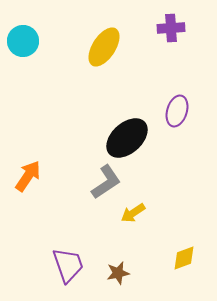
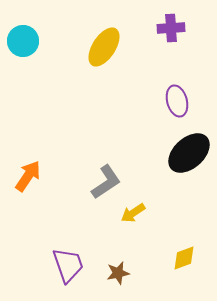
purple ellipse: moved 10 px up; rotated 32 degrees counterclockwise
black ellipse: moved 62 px right, 15 px down
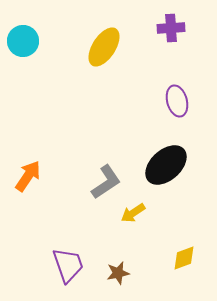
black ellipse: moved 23 px left, 12 px down
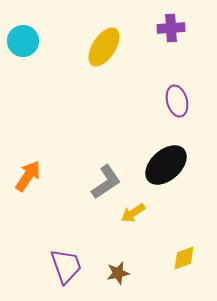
purple trapezoid: moved 2 px left, 1 px down
